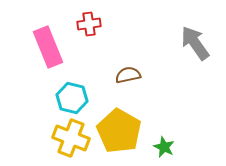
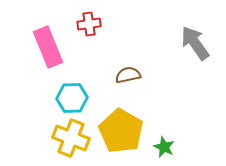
cyan hexagon: rotated 16 degrees counterclockwise
yellow pentagon: moved 2 px right
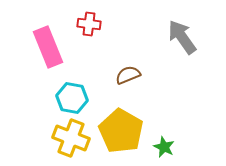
red cross: rotated 15 degrees clockwise
gray arrow: moved 13 px left, 6 px up
brown semicircle: rotated 10 degrees counterclockwise
cyan hexagon: rotated 12 degrees clockwise
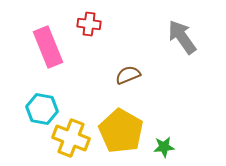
cyan hexagon: moved 30 px left, 11 px down
green star: rotated 30 degrees counterclockwise
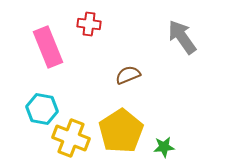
yellow pentagon: rotated 9 degrees clockwise
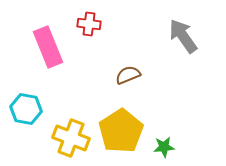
gray arrow: moved 1 px right, 1 px up
cyan hexagon: moved 16 px left
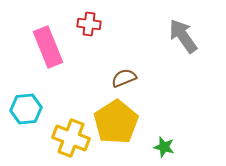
brown semicircle: moved 4 px left, 3 px down
cyan hexagon: rotated 16 degrees counterclockwise
yellow pentagon: moved 5 px left, 9 px up
green star: rotated 20 degrees clockwise
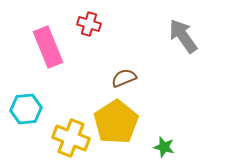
red cross: rotated 10 degrees clockwise
